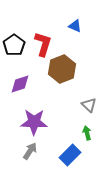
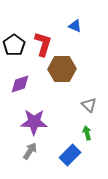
brown hexagon: rotated 20 degrees clockwise
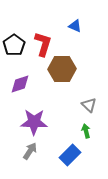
green arrow: moved 1 px left, 2 px up
